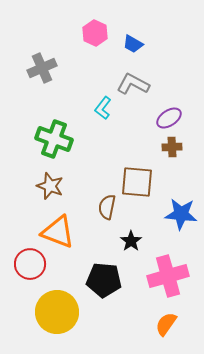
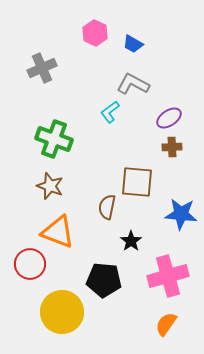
cyan L-shape: moved 7 px right, 4 px down; rotated 15 degrees clockwise
yellow circle: moved 5 px right
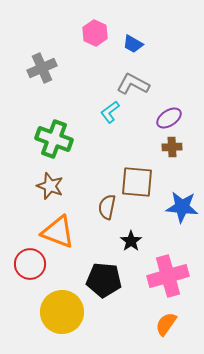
blue star: moved 1 px right, 7 px up
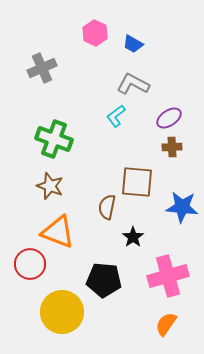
cyan L-shape: moved 6 px right, 4 px down
black star: moved 2 px right, 4 px up
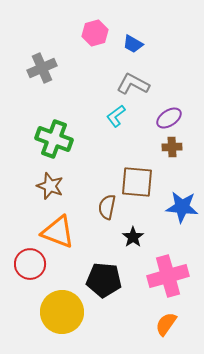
pink hexagon: rotated 20 degrees clockwise
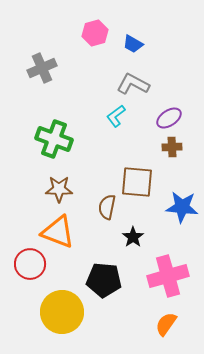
brown star: moved 9 px right, 3 px down; rotated 20 degrees counterclockwise
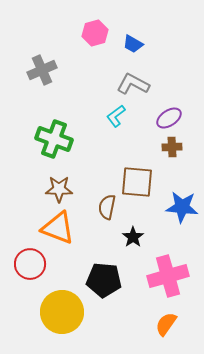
gray cross: moved 2 px down
orange triangle: moved 4 px up
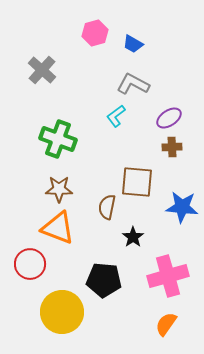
gray cross: rotated 24 degrees counterclockwise
green cross: moved 4 px right
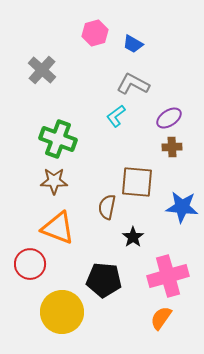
brown star: moved 5 px left, 8 px up
orange semicircle: moved 5 px left, 6 px up
